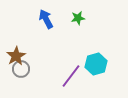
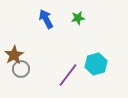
brown star: moved 2 px left, 1 px up
purple line: moved 3 px left, 1 px up
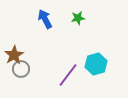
blue arrow: moved 1 px left
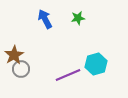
purple line: rotated 30 degrees clockwise
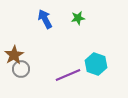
cyan hexagon: rotated 25 degrees counterclockwise
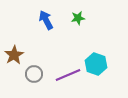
blue arrow: moved 1 px right, 1 px down
gray circle: moved 13 px right, 5 px down
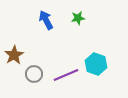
purple line: moved 2 px left
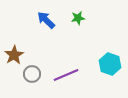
blue arrow: rotated 18 degrees counterclockwise
cyan hexagon: moved 14 px right
gray circle: moved 2 px left
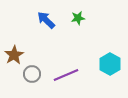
cyan hexagon: rotated 10 degrees clockwise
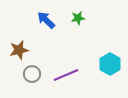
brown star: moved 5 px right, 5 px up; rotated 18 degrees clockwise
